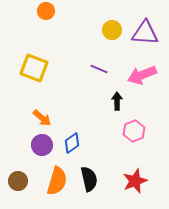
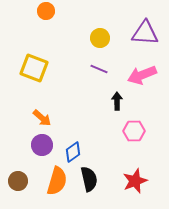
yellow circle: moved 12 px left, 8 px down
pink hexagon: rotated 20 degrees clockwise
blue diamond: moved 1 px right, 9 px down
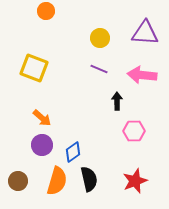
pink arrow: rotated 28 degrees clockwise
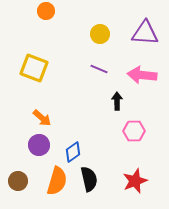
yellow circle: moved 4 px up
purple circle: moved 3 px left
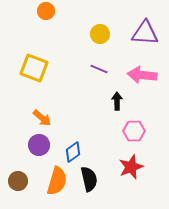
red star: moved 4 px left, 14 px up
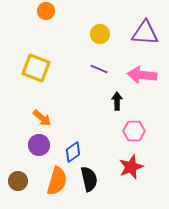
yellow square: moved 2 px right
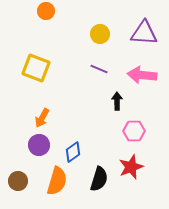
purple triangle: moved 1 px left
orange arrow: rotated 78 degrees clockwise
black semicircle: moved 10 px right; rotated 30 degrees clockwise
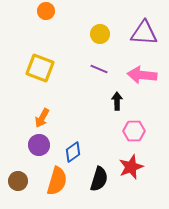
yellow square: moved 4 px right
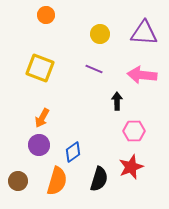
orange circle: moved 4 px down
purple line: moved 5 px left
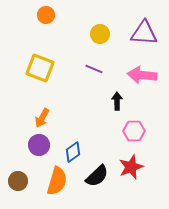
black semicircle: moved 2 px left, 3 px up; rotated 30 degrees clockwise
